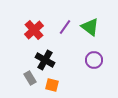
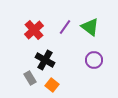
orange square: rotated 24 degrees clockwise
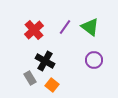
black cross: moved 1 px down
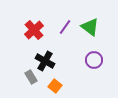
gray rectangle: moved 1 px right, 1 px up
orange square: moved 3 px right, 1 px down
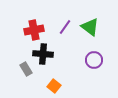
red cross: rotated 30 degrees clockwise
black cross: moved 2 px left, 7 px up; rotated 24 degrees counterclockwise
gray rectangle: moved 5 px left, 8 px up
orange square: moved 1 px left
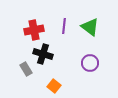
purple line: moved 1 px left, 1 px up; rotated 28 degrees counterclockwise
black cross: rotated 12 degrees clockwise
purple circle: moved 4 px left, 3 px down
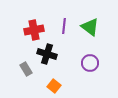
black cross: moved 4 px right
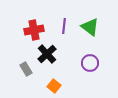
black cross: rotated 30 degrees clockwise
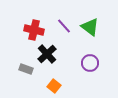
purple line: rotated 49 degrees counterclockwise
red cross: rotated 24 degrees clockwise
gray rectangle: rotated 40 degrees counterclockwise
